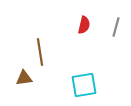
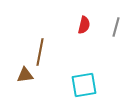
brown line: rotated 20 degrees clockwise
brown triangle: moved 1 px right, 3 px up
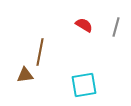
red semicircle: rotated 72 degrees counterclockwise
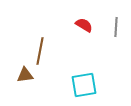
gray line: rotated 12 degrees counterclockwise
brown line: moved 1 px up
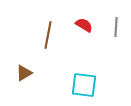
brown line: moved 8 px right, 16 px up
brown triangle: moved 1 px left, 2 px up; rotated 24 degrees counterclockwise
cyan square: rotated 16 degrees clockwise
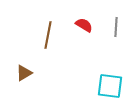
cyan square: moved 26 px right, 1 px down
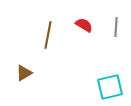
cyan square: moved 1 px down; rotated 20 degrees counterclockwise
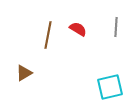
red semicircle: moved 6 px left, 4 px down
